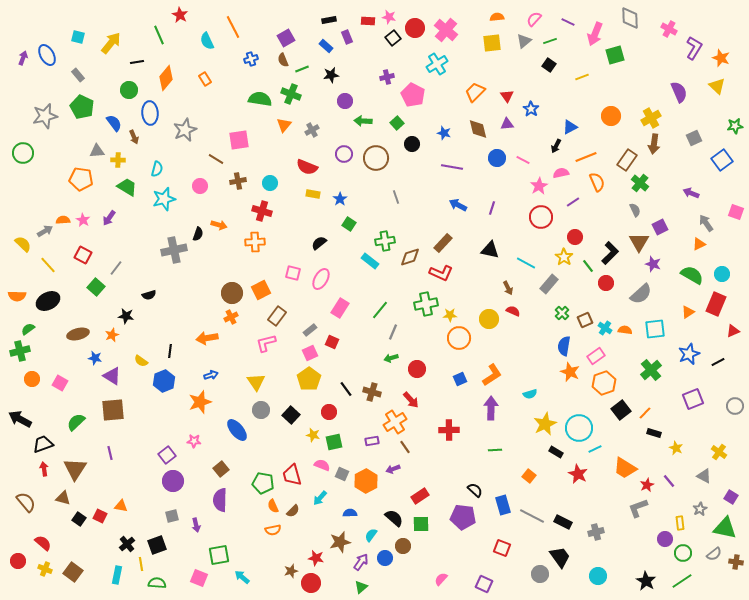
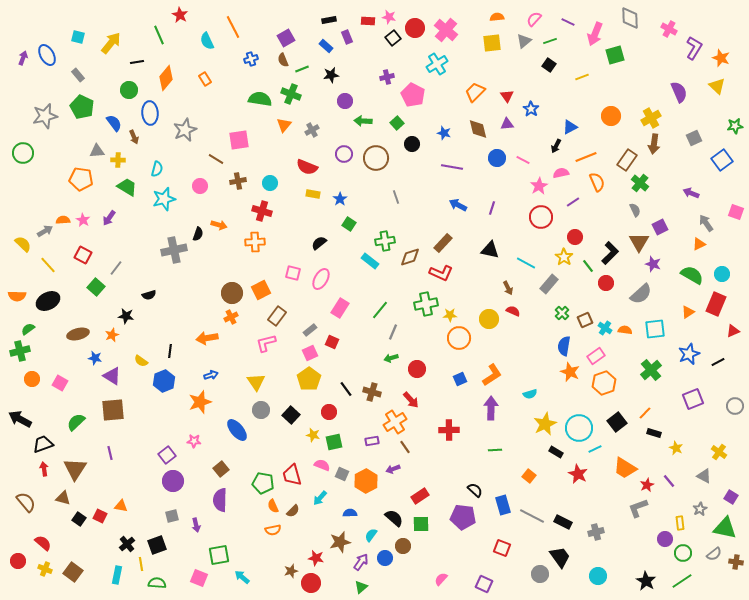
black square at (621, 410): moved 4 px left, 12 px down
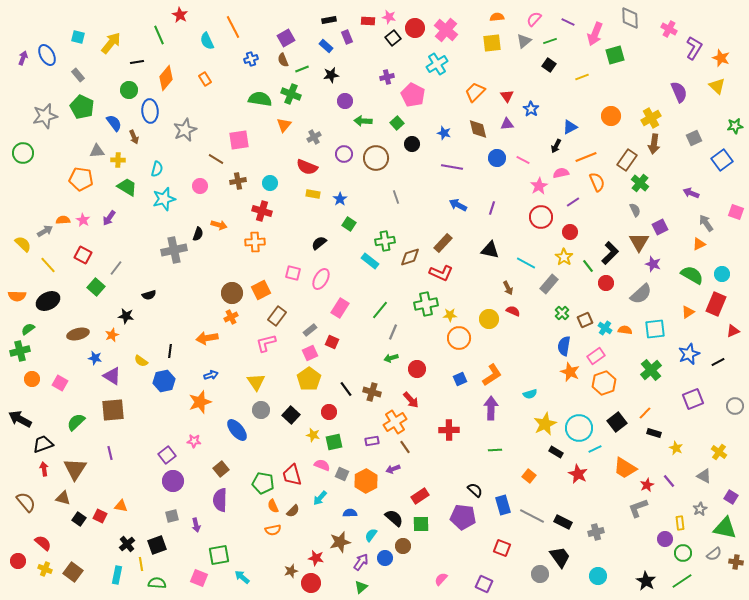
blue ellipse at (150, 113): moved 2 px up
gray cross at (312, 130): moved 2 px right, 7 px down
red circle at (575, 237): moved 5 px left, 5 px up
blue hexagon at (164, 381): rotated 10 degrees clockwise
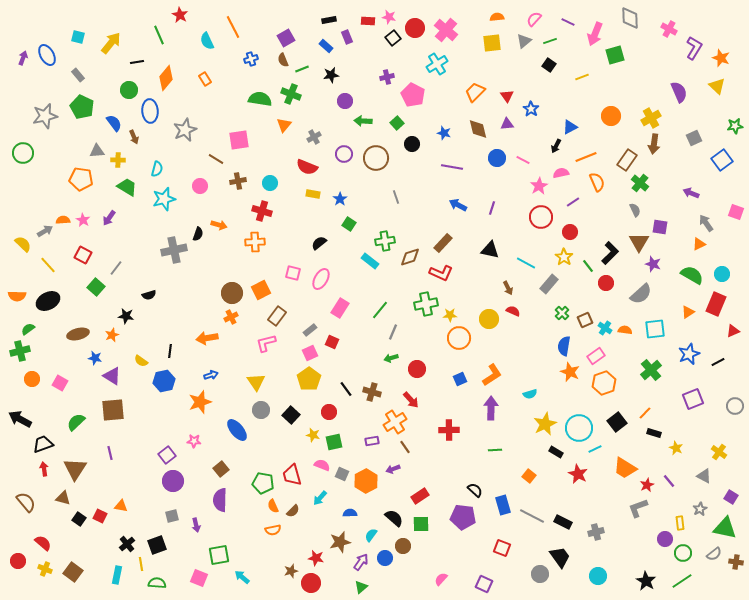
purple square at (660, 227): rotated 35 degrees clockwise
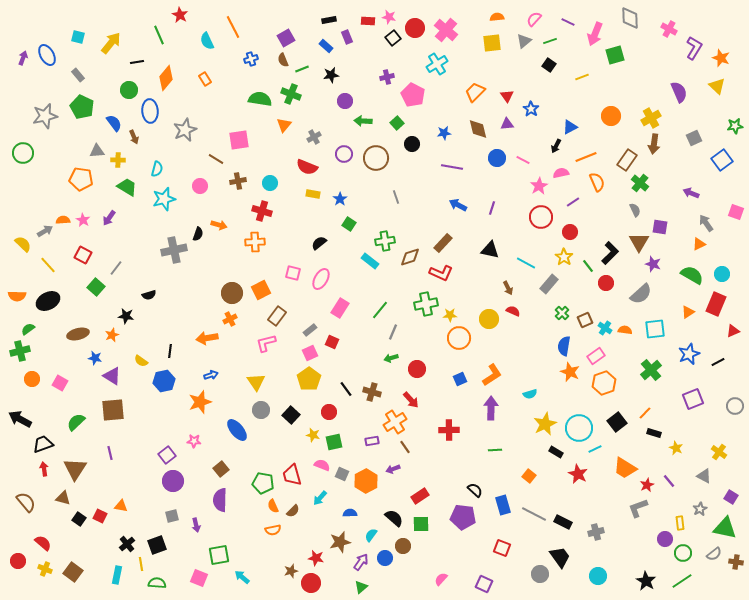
blue star at (444, 133): rotated 24 degrees counterclockwise
orange cross at (231, 317): moved 1 px left, 2 px down
gray line at (532, 516): moved 2 px right, 2 px up
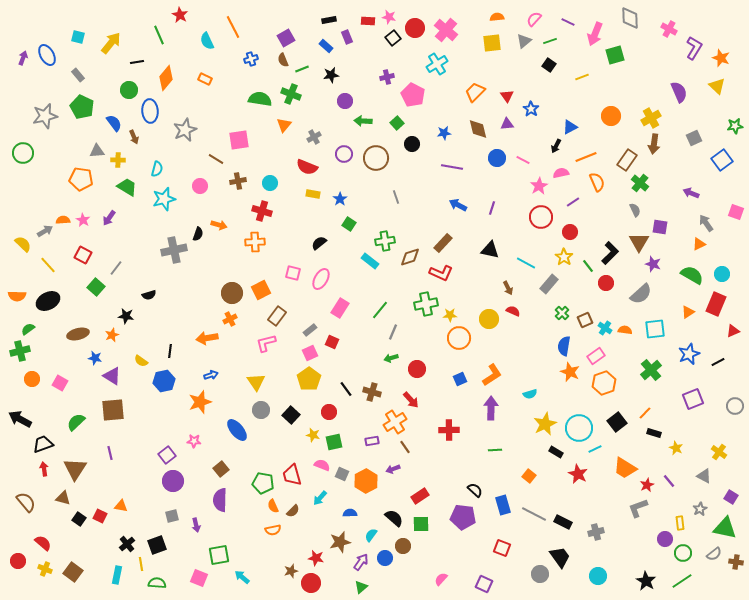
orange rectangle at (205, 79): rotated 32 degrees counterclockwise
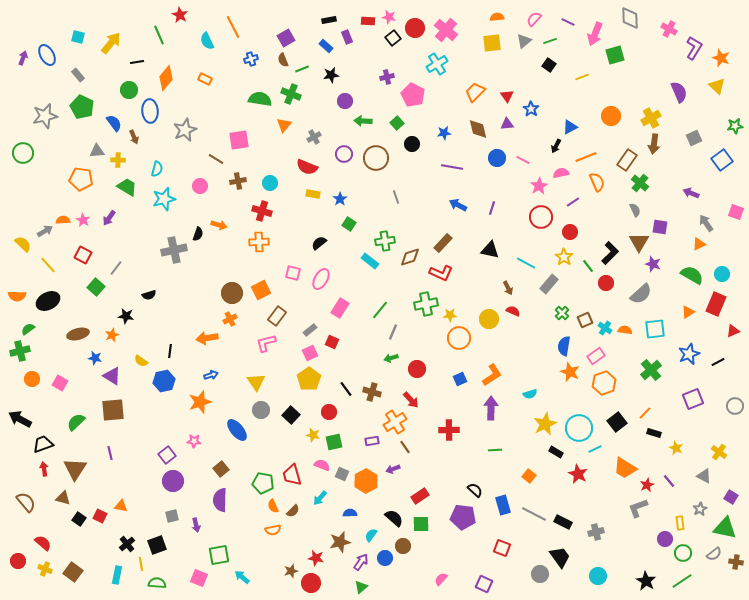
orange cross at (255, 242): moved 4 px right
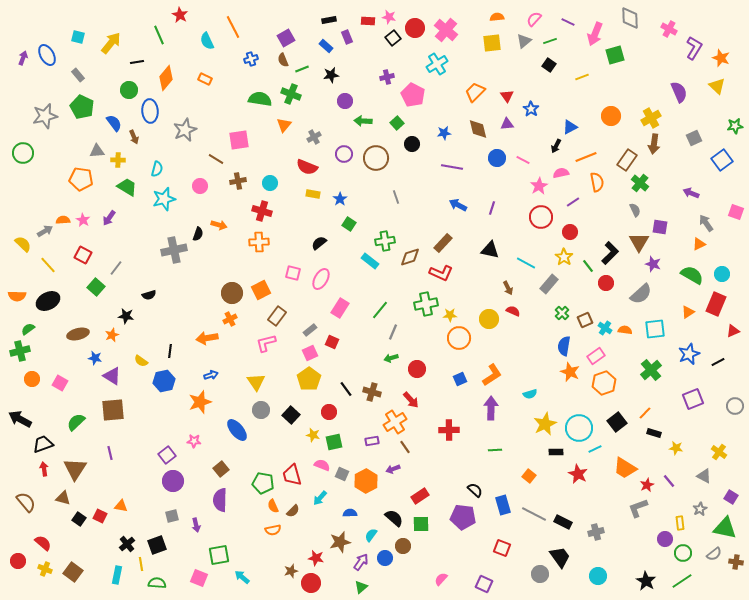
orange semicircle at (597, 182): rotated 12 degrees clockwise
yellow star at (676, 448): rotated 16 degrees counterclockwise
black rectangle at (556, 452): rotated 32 degrees counterclockwise
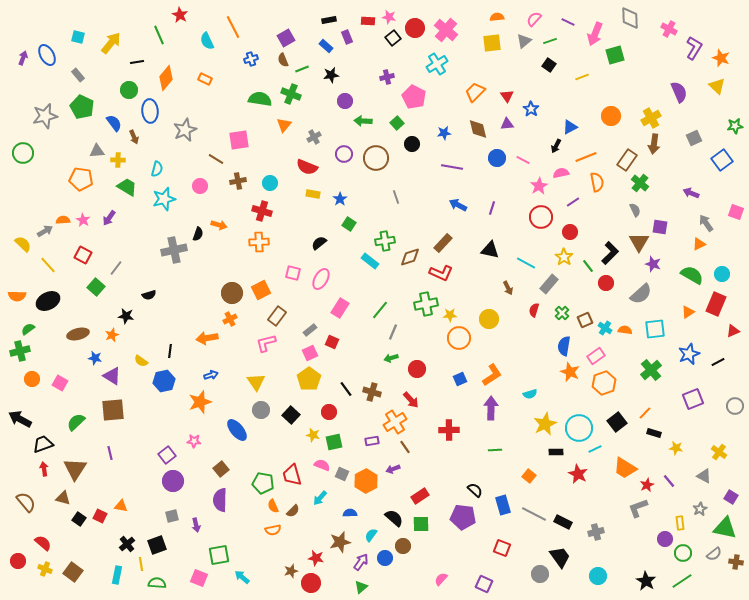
pink pentagon at (413, 95): moved 1 px right, 2 px down
red semicircle at (513, 311): moved 21 px right, 1 px up; rotated 96 degrees counterclockwise
